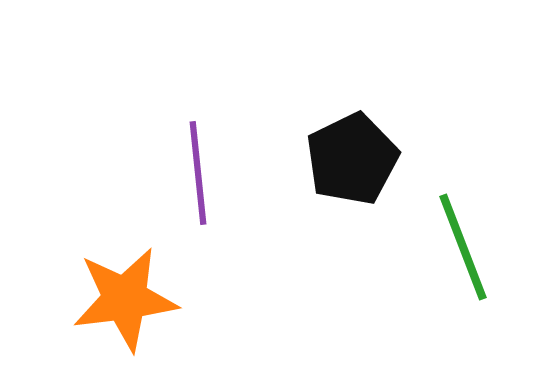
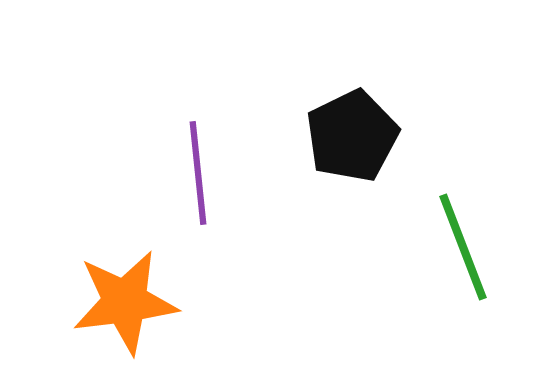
black pentagon: moved 23 px up
orange star: moved 3 px down
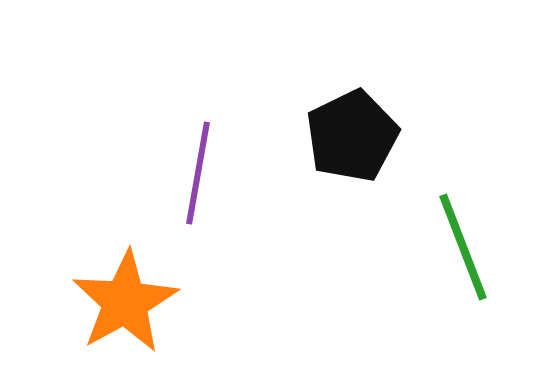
purple line: rotated 16 degrees clockwise
orange star: rotated 22 degrees counterclockwise
